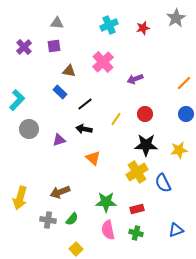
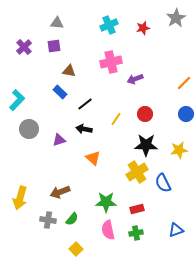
pink cross: moved 8 px right; rotated 30 degrees clockwise
green cross: rotated 24 degrees counterclockwise
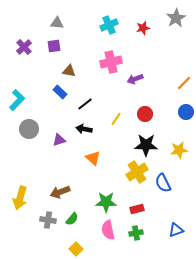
blue circle: moved 2 px up
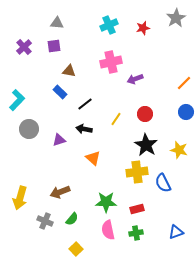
black star: rotated 30 degrees clockwise
yellow star: rotated 24 degrees clockwise
yellow cross: rotated 25 degrees clockwise
gray cross: moved 3 px left, 1 px down; rotated 14 degrees clockwise
blue triangle: moved 2 px down
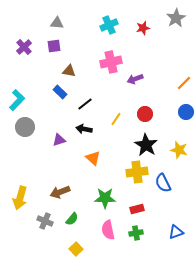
gray circle: moved 4 px left, 2 px up
green star: moved 1 px left, 4 px up
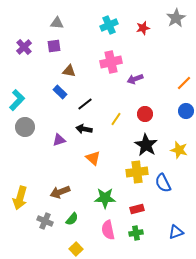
blue circle: moved 1 px up
